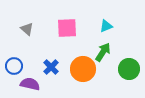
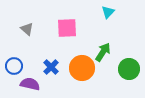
cyan triangle: moved 2 px right, 14 px up; rotated 24 degrees counterclockwise
orange circle: moved 1 px left, 1 px up
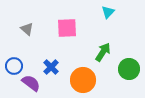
orange circle: moved 1 px right, 12 px down
purple semicircle: moved 1 px right, 1 px up; rotated 24 degrees clockwise
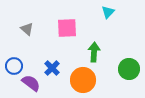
green arrow: moved 9 px left; rotated 30 degrees counterclockwise
blue cross: moved 1 px right, 1 px down
